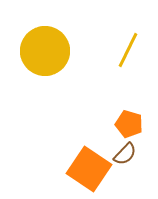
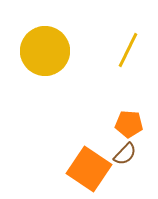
orange pentagon: rotated 12 degrees counterclockwise
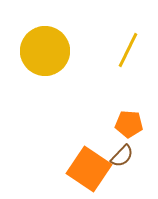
brown semicircle: moved 3 px left, 2 px down
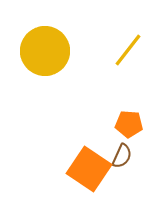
yellow line: rotated 12 degrees clockwise
brown semicircle: rotated 20 degrees counterclockwise
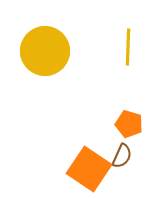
yellow line: moved 3 px up; rotated 36 degrees counterclockwise
orange pentagon: rotated 12 degrees clockwise
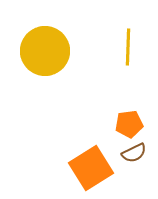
orange pentagon: rotated 24 degrees counterclockwise
brown semicircle: moved 12 px right, 3 px up; rotated 40 degrees clockwise
orange square: moved 2 px right, 1 px up; rotated 24 degrees clockwise
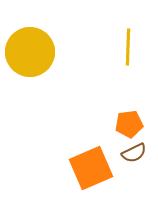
yellow circle: moved 15 px left, 1 px down
orange square: rotated 9 degrees clockwise
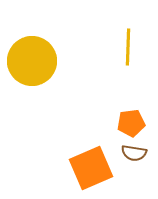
yellow circle: moved 2 px right, 9 px down
orange pentagon: moved 2 px right, 1 px up
brown semicircle: rotated 35 degrees clockwise
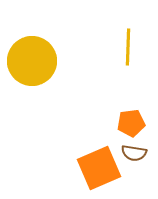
orange square: moved 8 px right
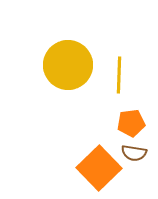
yellow line: moved 9 px left, 28 px down
yellow circle: moved 36 px right, 4 px down
orange square: rotated 21 degrees counterclockwise
